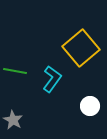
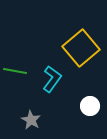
gray star: moved 18 px right
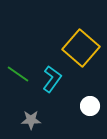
yellow square: rotated 9 degrees counterclockwise
green line: moved 3 px right, 3 px down; rotated 25 degrees clockwise
gray star: rotated 30 degrees counterclockwise
